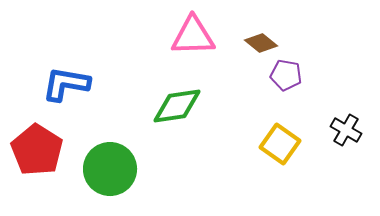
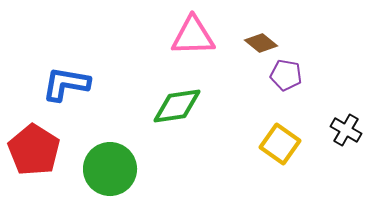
red pentagon: moved 3 px left
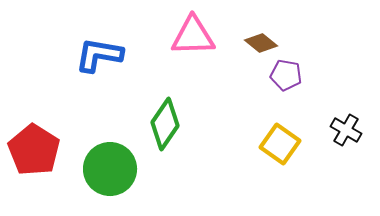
blue L-shape: moved 33 px right, 29 px up
green diamond: moved 12 px left, 18 px down; rotated 48 degrees counterclockwise
